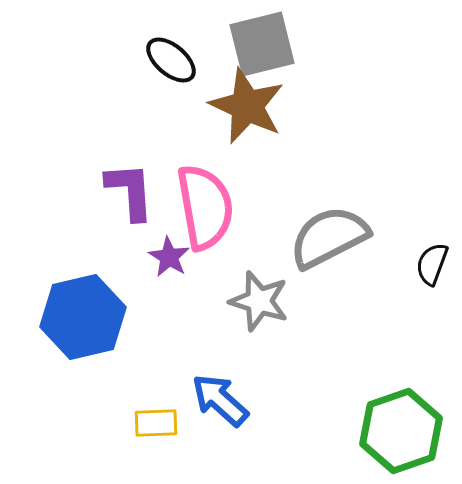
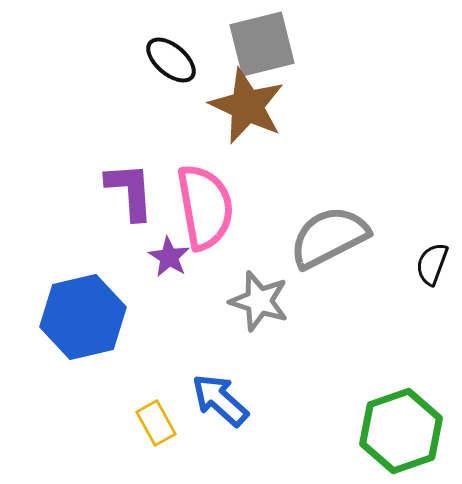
yellow rectangle: rotated 63 degrees clockwise
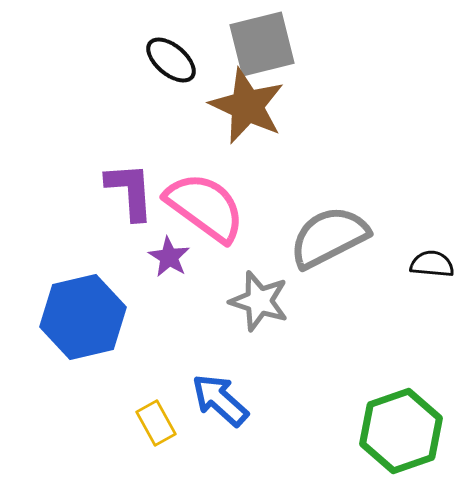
pink semicircle: rotated 44 degrees counterclockwise
black semicircle: rotated 75 degrees clockwise
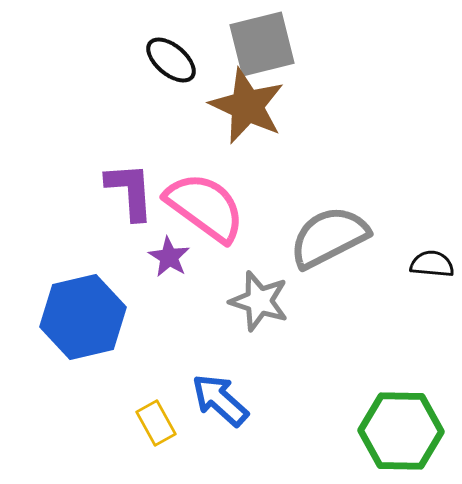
green hexagon: rotated 20 degrees clockwise
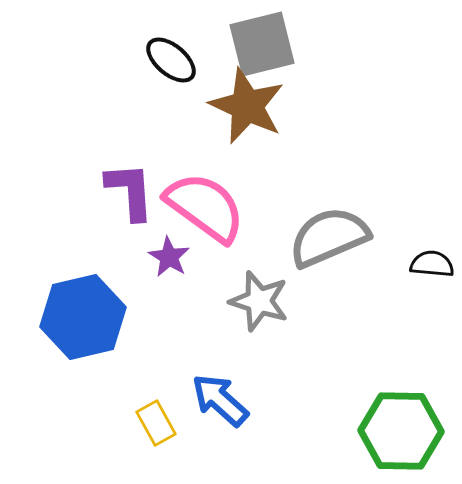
gray semicircle: rotated 4 degrees clockwise
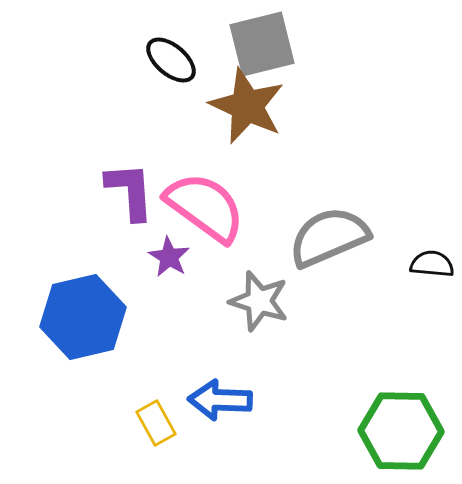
blue arrow: rotated 40 degrees counterclockwise
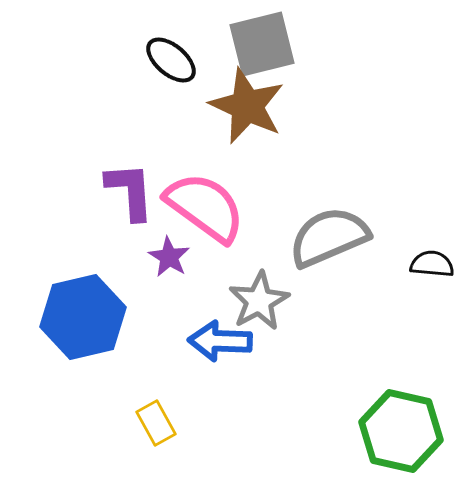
gray star: rotated 26 degrees clockwise
blue arrow: moved 59 px up
green hexagon: rotated 12 degrees clockwise
